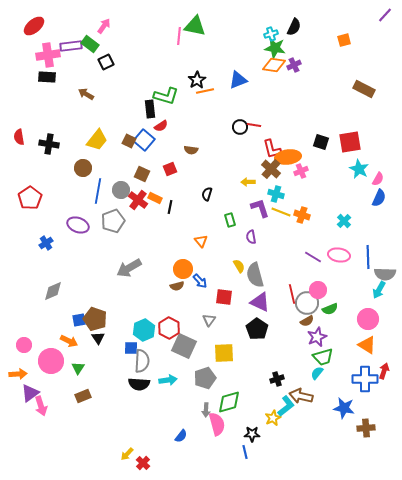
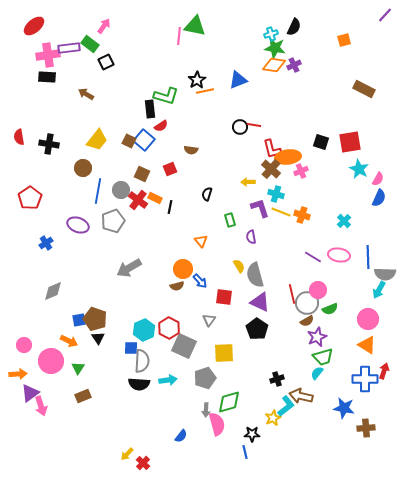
purple rectangle at (71, 46): moved 2 px left, 2 px down
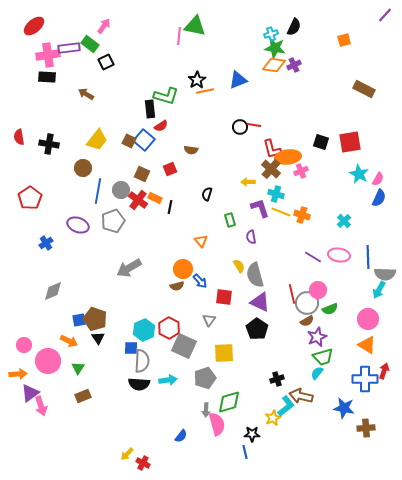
cyan star at (359, 169): moved 5 px down
pink circle at (51, 361): moved 3 px left
red cross at (143, 463): rotated 16 degrees counterclockwise
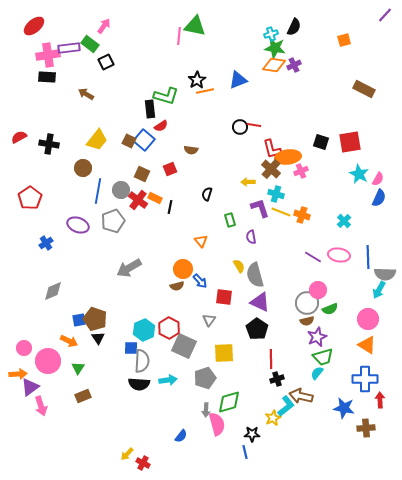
red semicircle at (19, 137): rotated 70 degrees clockwise
red line at (292, 294): moved 21 px left, 65 px down; rotated 12 degrees clockwise
brown semicircle at (307, 321): rotated 16 degrees clockwise
pink circle at (24, 345): moved 3 px down
red arrow at (384, 371): moved 4 px left, 29 px down; rotated 21 degrees counterclockwise
purple triangle at (30, 393): moved 6 px up
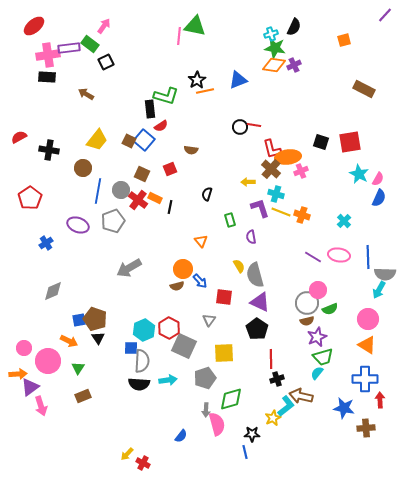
black cross at (49, 144): moved 6 px down
green diamond at (229, 402): moved 2 px right, 3 px up
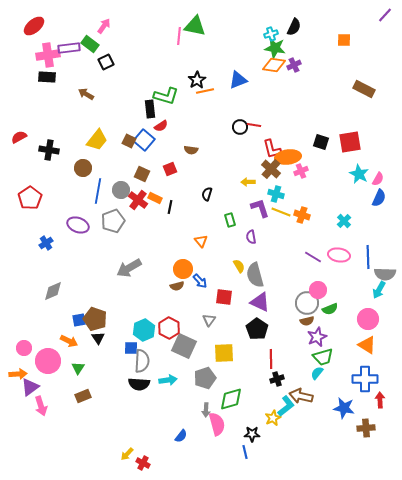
orange square at (344, 40): rotated 16 degrees clockwise
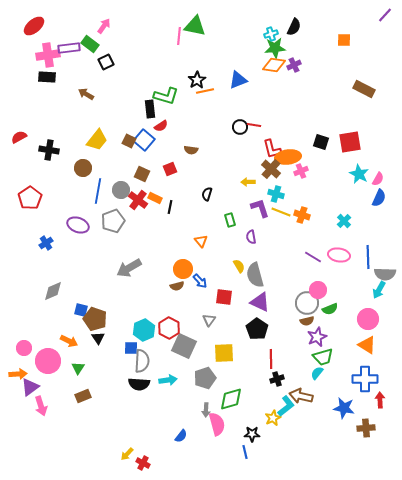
green star at (275, 48): rotated 15 degrees counterclockwise
blue square at (79, 320): moved 2 px right, 10 px up; rotated 24 degrees clockwise
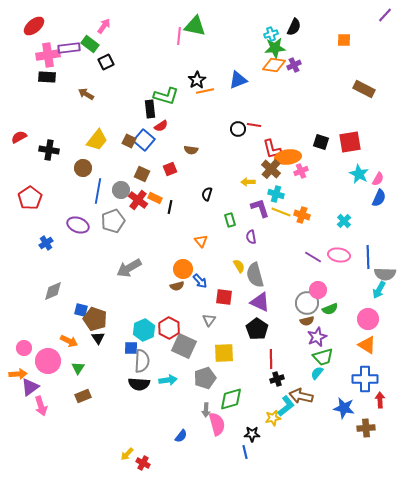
black circle at (240, 127): moved 2 px left, 2 px down
yellow star at (273, 418): rotated 14 degrees clockwise
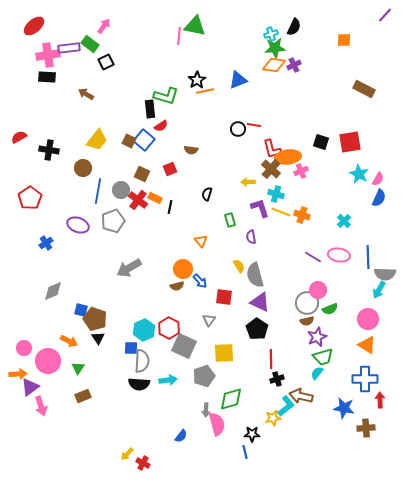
gray pentagon at (205, 378): moved 1 px left, 2 px up
